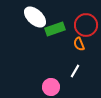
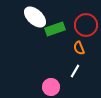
orange semicircle: moved 4 px down
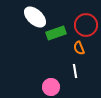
green rectangle: moved 1 px right, 4 px down
white line: rotated 40 degrees counterclockwise
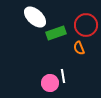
white line: moved 12 px left, 5 px down
pink circle: moved 1 px left, 4 px up
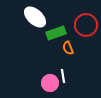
orange semicircle: moved 11 px left
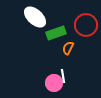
orange semicircle: rotated 48 degrees clockwise
pink circle: moved 4 px right
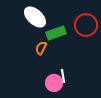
orange semicircle: moved 27 px left
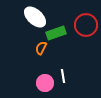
pink circle: moved 9 px left
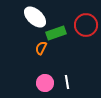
white line: moved 4 px right, 6 px down
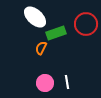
red circle: moved 1 px up
